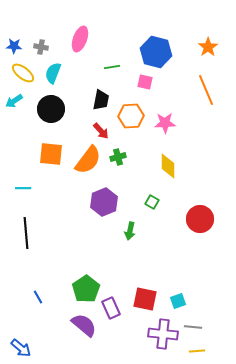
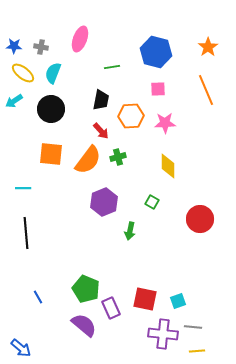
pink square: moved 13 px right, 7 px down; rotated 14 degrees counterclockwise
green pentagon: rotated 16 degrees counterclockwise
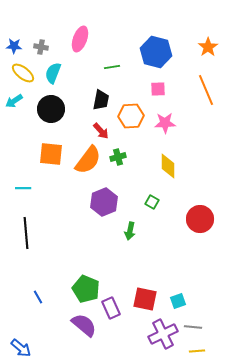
purple cross: rotated 32 degrees counterclockwise
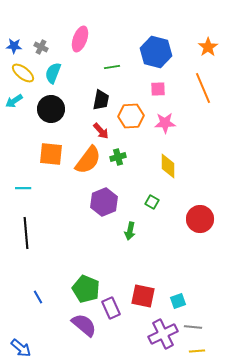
gray cross: rotated 16 degrees clockwise
orange line: moved 3 px left, 2 px up
red square: moved 2 px left, 3 px up
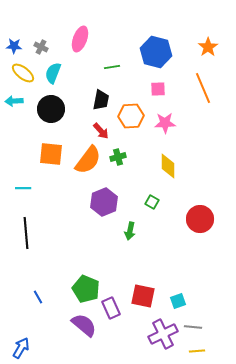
cyan arrow: rotated 30 degrees clockwise
blue arrow: rotated 100 degrees counterclockwise
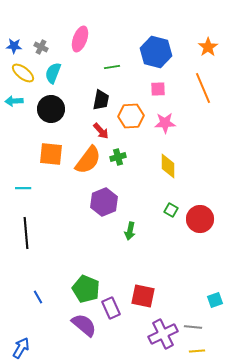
green square: moved 19 px right, 8 px down
cyan square: moved 37 px right, 1 px up
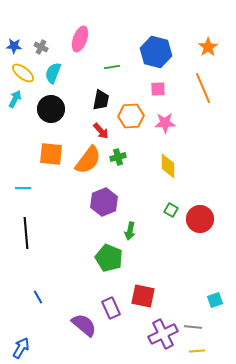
cyan arrow: moved 1 px right, 2 px up; rotated 120 degrees clockwise
green pentagon: moved 23 px right, 31 px up
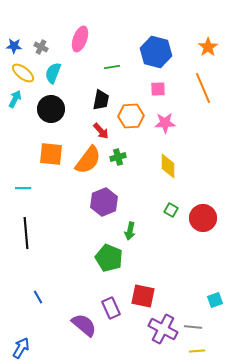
red circle: moved 3 px right, 1 px up
purple cross: moved 5 px up; rotated 36 degrees counterclockwise
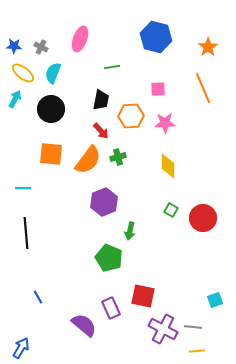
blue hexagon: moved 15 px up
